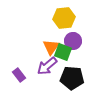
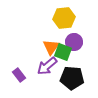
purple circle: moved 1 px right, 1 px down
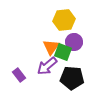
yellow hexagon: moved 2 px down
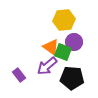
orange triangle: rotated 30 degrees counterclockwise
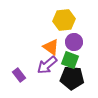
green square: moved 7 px right, 8 px down
purple arrow: moved 1 px up
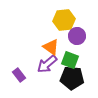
purple circle: moved 3 px right, 6 px up
purple arrow: moved 1 px up
